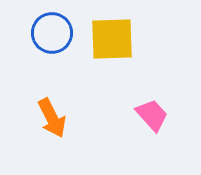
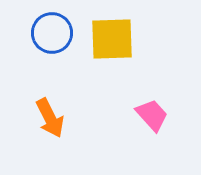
orange arrow: moved 2 px left
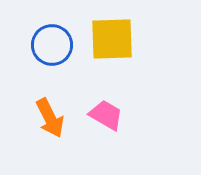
blue circle: moved 12 px down
pink trapezoid: moved 46 px left; rotated 18 degrees counterclockwise
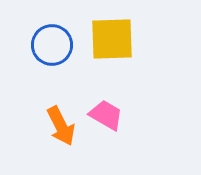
orange arrow: moved 11 px right, 8 px down
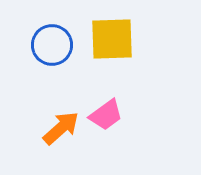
pink trapezoid: rotated 114 degrees clockwise
orange arrow: moved 2 px down; rotated 105 degrees counterclockwise
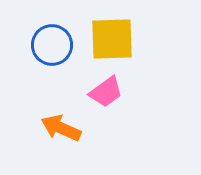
pink trapezoid: moved 23 px up
orange arrow: rotated 114 degrees counterclockwise
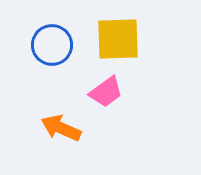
yellow square: moved 6 px right
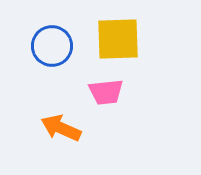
blue circle: moved 1 px down
pink trapezoid: rotated 30 degrees clockwise
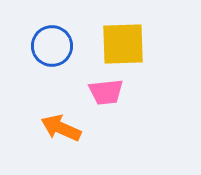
yellow square: moved 5 px right, 5 px down
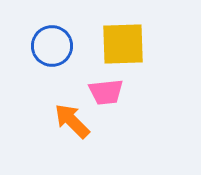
orange arrow: moved 11 px right, 7 px up; rotated 21 degrees clockwise
